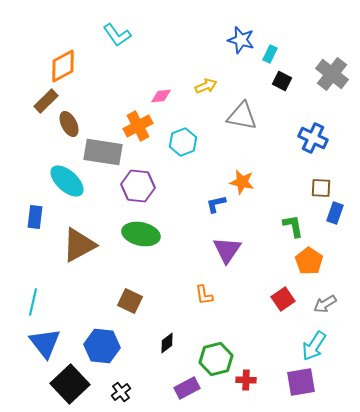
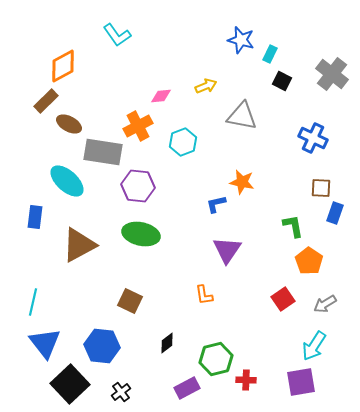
brown ellipse at (69, 124): rotated 35 degrees counterclockwise
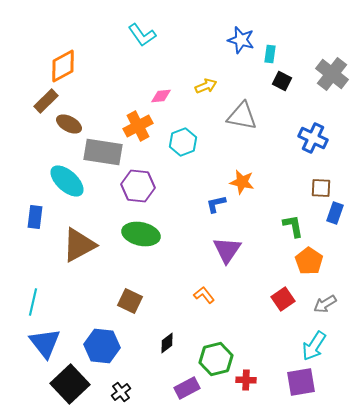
cyan L-shape at (117, 35): moved 25 px right
cyan rectangle at (270, 54): rotated 18 degrees counterclockwise
orange L-shape at (204, 295): rotated 150 degrees clockwise
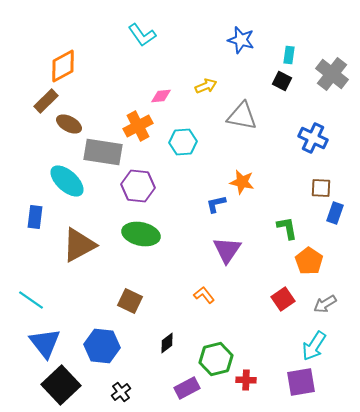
cyan rectangle at (270, 54): moved 19 px right, 1 px down
cyan hexagon at (183, 142): rotated 16 degrees clockwise
green L-shape at (293, 226): moved 6 px left, 2 px down
cyan line at (33, 302): moved 2 px left, 2 px up; rotated 68 degrees counterclockwise
black square at (70, 384): moved 9 px left, 1 px down
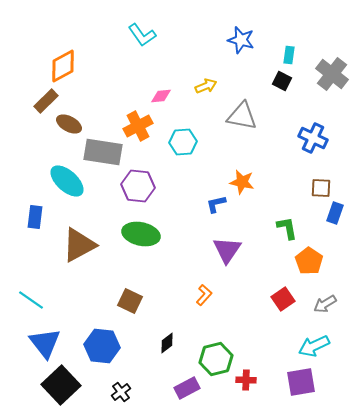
orange L-shape at (204, 295): rotated 80 degrees clockwise
cyan arrow at (314, 346): rotated 32 degrees clockwise
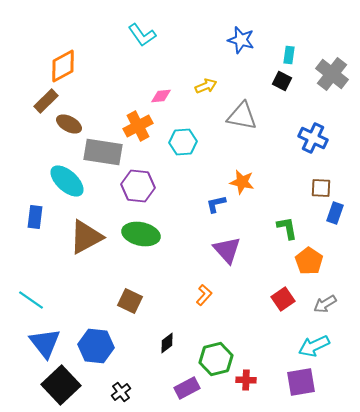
brown triangle at (79, 245): moved 7 px right, 8 px up
purple triangle at (227, 250): rotated 16 degrees counterclockwise
blue hexagon at (102, 346): moved 6 px left
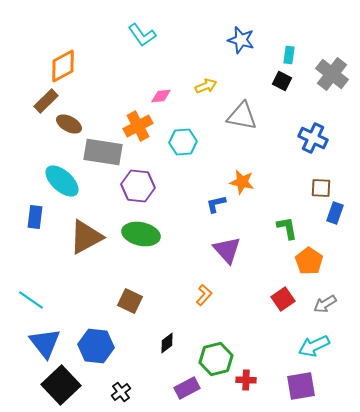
cyan ellipse at (67, 181): moved 5 px left
purple square at (301, 382): moved 4 px down
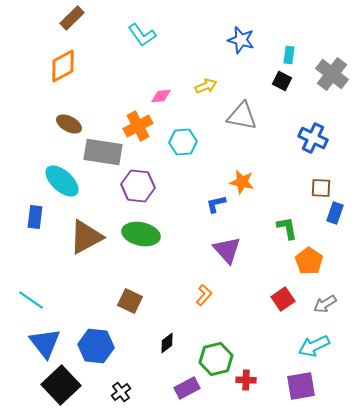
brown rectangle at (46, 101): moved 26 px right, 83 px up
